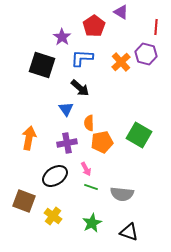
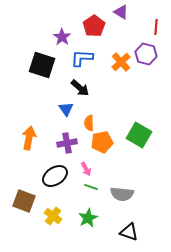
green star: moved 4 px left, 5 px up
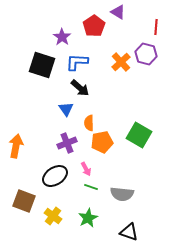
purple triangle: moved 3 px left
blue L-shape: moved 5 px left, 4 px down
orange arrow: moved 13 px left, 8 px down
purple cross: rotated 12 degrees counterclockwise
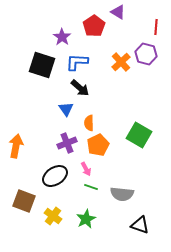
orange pentagon: moved 4 px left, 3 px down; rotated 15 degrees counterclockwise
green star: moved 2 px left, 1 px down
black triangle: moved 11 px right, 7 px up
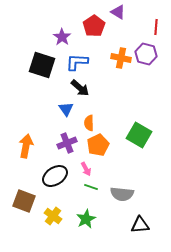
orange cross: moved 4 px up; rotated 36 degrees counterclockwise
orange arrow: moved 10 px right
black triangle: rotated 24 degrees counterclockwise
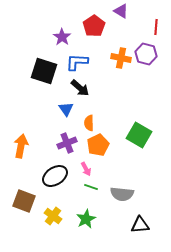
purple triangle: moved 3 px right, 1 px up
black square: moved 2 px right, 6 px down
orange arrow: moved 5 px left
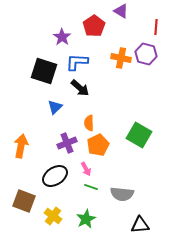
blue triangle: moved 11 px left, 2 px up; rotated 21 degrees clockwise
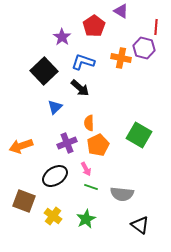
purple hexagon: moved 2 px left, 6 px up
blue L-shape: moved 6 px right; rotated 15 degrees clockwise
black square: rotated 28 degrees clockwise
orange arrow: rotated 120 degrees counterclockwise
black triangle: rotated 42 degrees clockwise
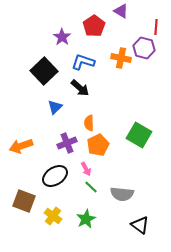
green line: rotated 24 degrees clockwise
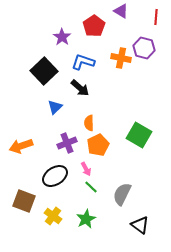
red line: moved 10 px up
gray semicircle: rotated 110 degrees clockwise
